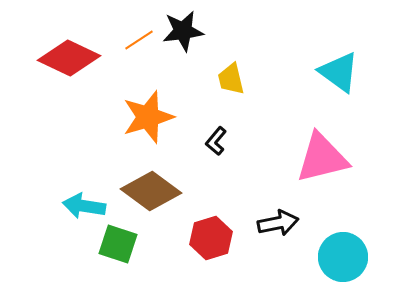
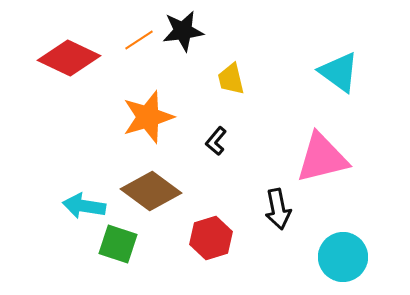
black arrow: moved 14 px up; rotated 90 degrees clockwise
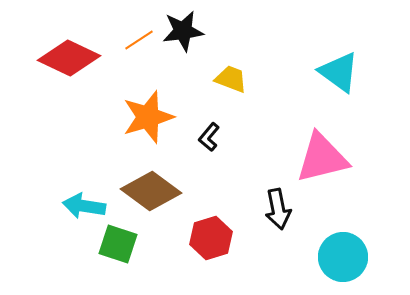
yellow trapezoid: rotated 124 degrees clockwise
black L-shape: moved 7 px left, 4 px up
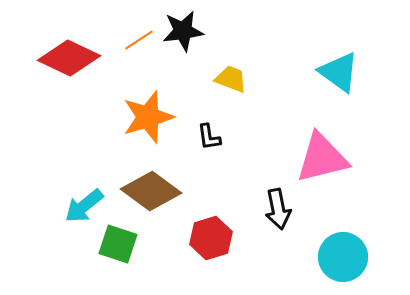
black L-shape: rotated 48 degrees counterclockwise
cyan arrow: rotated 48 degrees counterclockwise
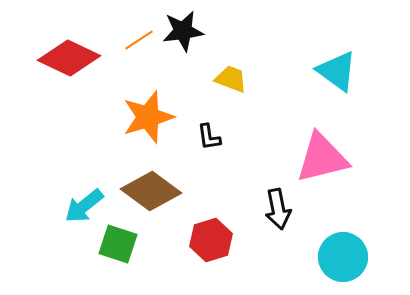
cyan triangle: moved 2 px left, 1 px up
red hexagon: moved 2 px down
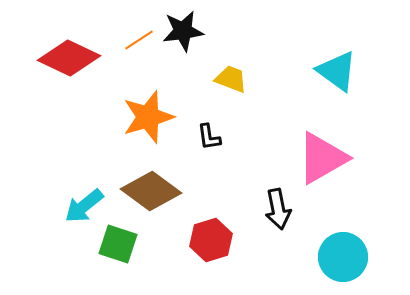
pink triangle: rotated 16 degrees counterclockwise
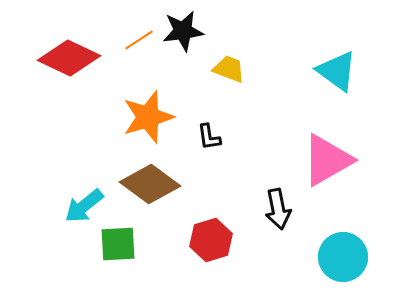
yellow trapezoid: moved 2 px left, 10 px up
pink triangle: moved 5 px right, 2 px down
brown diamond: moved 1 px left, 7 px up
green square: rotated 21 degrees counterclockwise
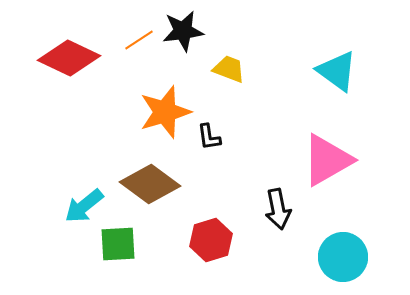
orange star: moved 17 px right, 5 px up
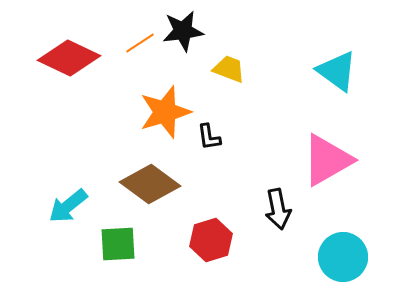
orange line: moved 1 px right, 3 px down
cyan arrow: moved 16 px left
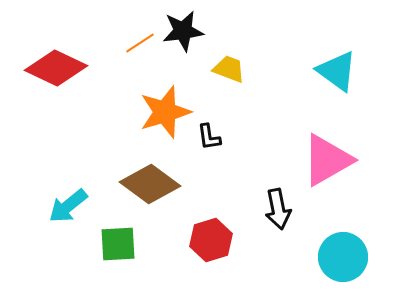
red diamond: moved 13 px left, 10 px down
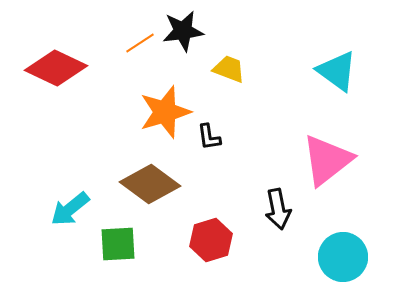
pink triangle: rotated 8 degrees counterclockwise
cyan arrow: moved 2 px right, 3 px down
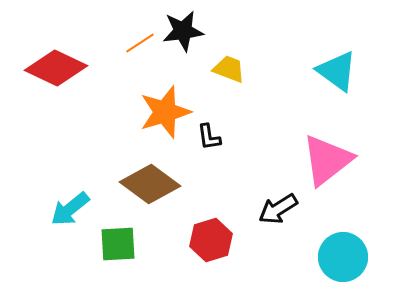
black arrow: rotated 69 degrees clockwise
